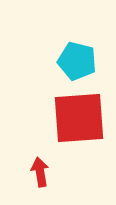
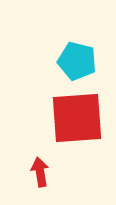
red square: moved 2 px left
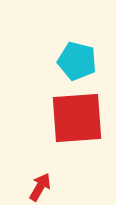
red arrow: moved 15 px down; rotated 40 degrees clockwise
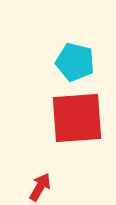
cyan pentagon: moved 2 px left, 1 px down
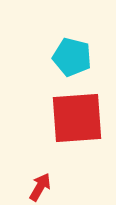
cyan pentagon: moved 3 px left, 5 px up
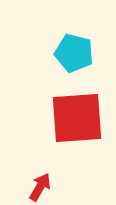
cyan pentagon: moved 2 px right, 4 px up
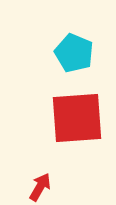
cyan pentagon: rotated 9 degrees clockwise
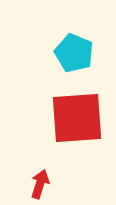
red arrow: moved 3 px up; rotated 12 degrees counterclockwise
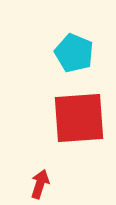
red square: moved 2 px right
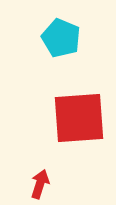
cyan pentagon: moved 13 px left, 15 px up
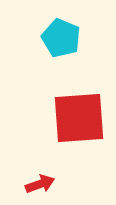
red arrow: rotated 52 degrees clockwise
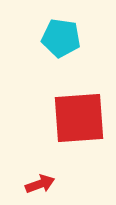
cyan pentagon: rotated 15 degrees counterclockwise
